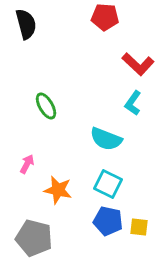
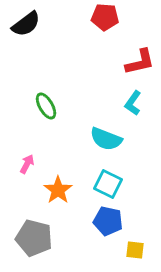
black semicircle: rotated 68 degrees clockwise
red L-shape: moved 2 px right, 2 px up; rotated 56 degrees counterclockwise
orange star: rotated 24 degrees clockwise
yellow square: moved 4 px left, 23 px down
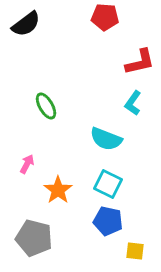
yellow square: moved 1 px down
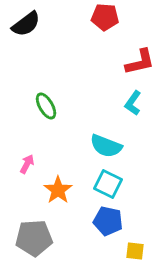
cyan semicircle: moved 7 px down
gray pentagon: rotated 18 degrees counterclockwise
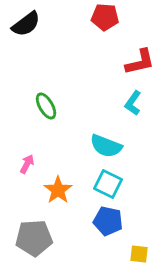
yellow square: moved 4 px right, 3 px down
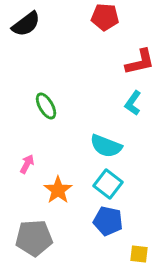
cyan square: rotated 12 degrees clockwise
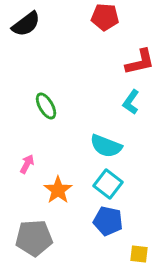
cyan L-shape: moved 2 px left, 1 px up
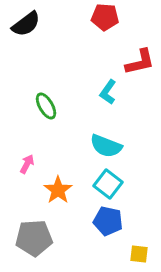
cyan L-shape: moved 23 px left, 10 px up
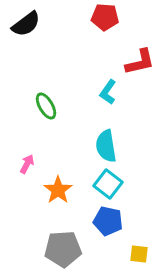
cyan semicircle: rotated 60 degrees clockwise
gray pentagon: moved 29 px right, 11 px down
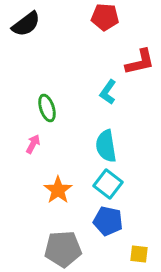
green ellipse: moved 1 px right, 2 px down; rotated 12 degrees clockwise
pink arrow: moved 6 px right, 20 px up
